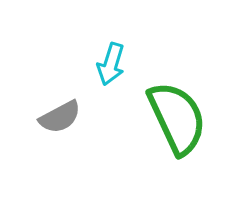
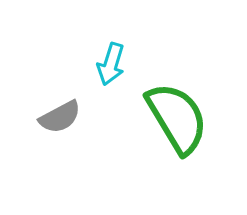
green semicircle: rotated 6 degrees counterclockwise
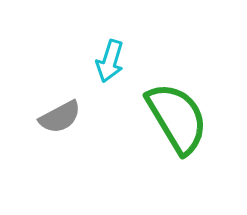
cyan arrow: moved 1 px left, 3 px up
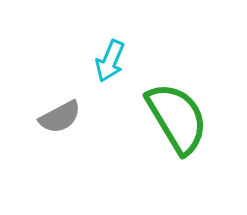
cyan arrow: rotated 6 degrees clockwise
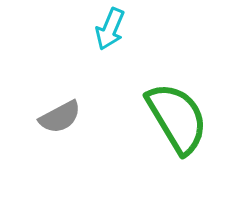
cyan arrow: moved 32 px up
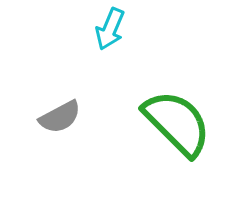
green semicircle: moved 5 px down; rotated 14 degrees counterclockwise
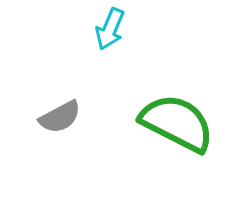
green semicircle: rotated 18 degrees counterclockwise
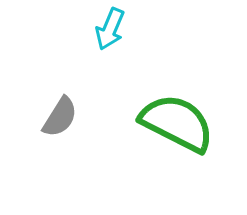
gray semicircle: rotated 30 degrees counterclockwise
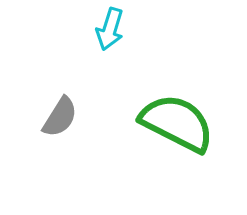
cyan arrow: rotated 6 degrees counterclockwise
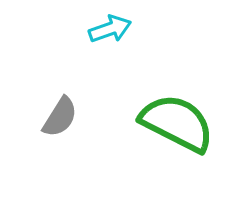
cyan arrow: rotated 126 degrees counterclockwise
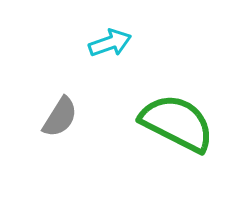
cyan arrow: moved 14 px down
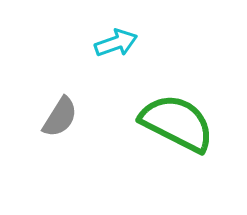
cyan arrow: moved 6 px right
